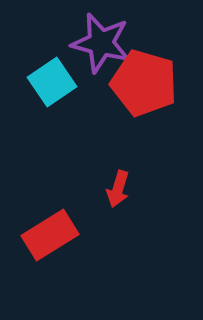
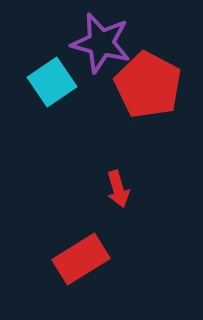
red pentagon: moved 4 px right, 2 px down; rotated 12 degrees clockwise
red arrow: rotated 33 degrees counterclockwise
red rectangle: moved 31 px right, 24 px down
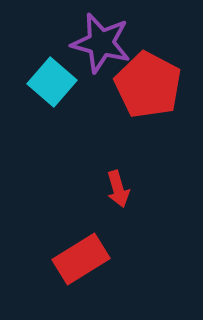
cyan square: rotated 15 degrees counterclockwise
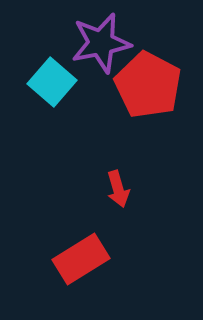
purple star: rotated 26 degrees counterclockwise
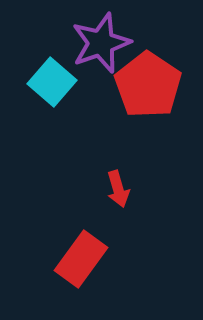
purple star: rotated 8 degrees counterclockwise
red pentagon: rotated 6 degrees clockwise
red rectangle: rotated 22 degrees counterclockwise
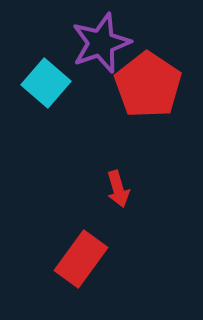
cyan square: moved 6 px left, 1 px down
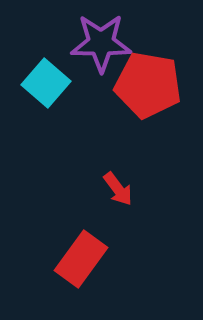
purple star: rotated 20 degrees clockwise
red pentagon: rotated 24 degrees counterclockwise
red arrow: rotated 21 degrees counterclockwise
